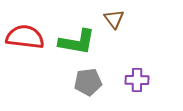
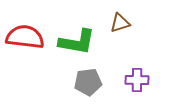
brown triangle: moved 6 px right, 4 px down; rotated 50 degrees clockwise
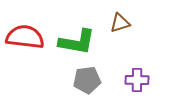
gray pentagon: moved 1 px left, 2 px up
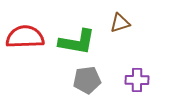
red semicircle: rotated 9 degrees counterclockwise
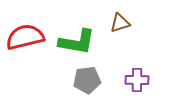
red semicircle: rotated 12 degrees counterclockwise
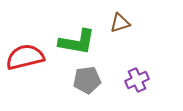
red semicircle: moved 20 px down
purple cross: rotated 25 degrees counterclockwise
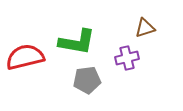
brown triangle: moved 25 px right, 5 px down
purple cross: moved 10 px left, 22 px up; rotated 10 degrees clockwise
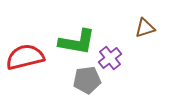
purple cross: moved 17 px left; rotated 25 degrees counterclockwise
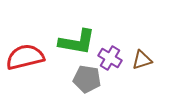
brown triangle: moved 3 px left, 32 px down
purple cross: rotated 20 degrees counterclockwise
gray pentagon: moved 1 px up; rotated 16 degrees clockwise
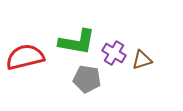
purple cross: moved 4 px right, 5 px up
